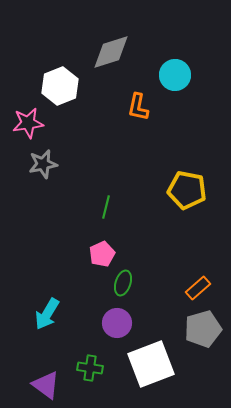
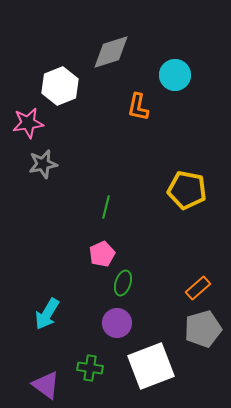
white square: moved 2 px down
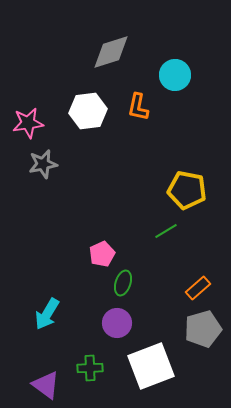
white hexagon: moved 28 px right, 25 px down; rotated 15 degrees clockwise
green line: moved 60 px right, 24 px down; rotated 45 degrees clockwise
green cross: rotated 10 degrees counterclockwise
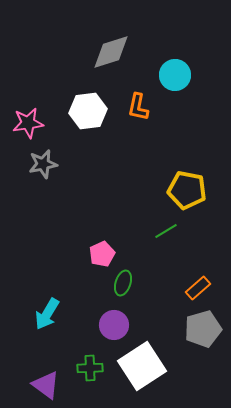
purple circle: moved 3 px left, 2 px down
white square: moved 9 px left; rotated 12 degrees counterclockwise
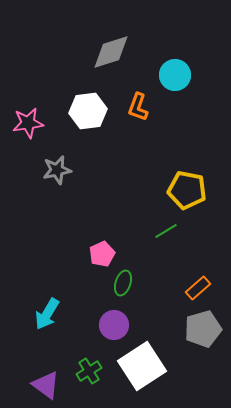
orange L-shape: rotated 8 degrees clockwise
gray star: moved 14 px right, 6 px down
green cross: moved 1 px left, 3 px down; rotated 30 degrees counterclockwise
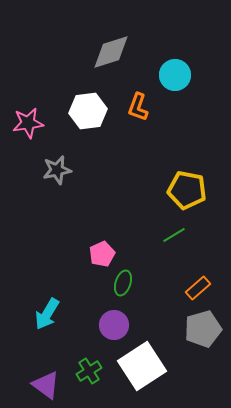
green line: moved 8 px right, 4 px down
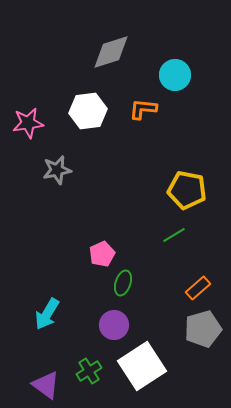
orange L-shape: moved 5 px right, 2 px down; rotated 76 degrees clockwise
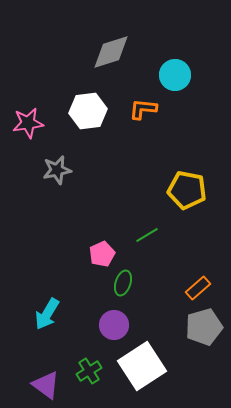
green line: moved 27 px left
gray pentagon: moved 1 px right, 2 px up
